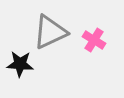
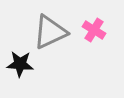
pink cross: moved 10 px up
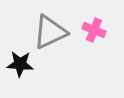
pink cross: rotated 10 degrees counterclockwise
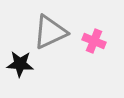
pink cross: moved 11 px down
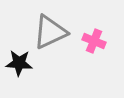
black star: moved 1 px left, 1 px up
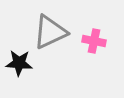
pink cross: rotated 10 degrees counterclockwise
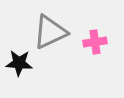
pink cross: moved 1 px right, 1 px down; rotated 20 degrees counterclockwise
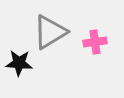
gray triangle: rotated 6 degrees counterclockwise
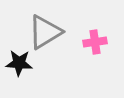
gray triangle: moved 5 px left
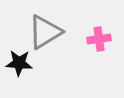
pink cross: moved 4 px right, 3 px up
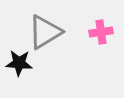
pink cross: moved 2 px right, 7 px up
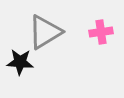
black star: moved 1 px right, 1 px up
